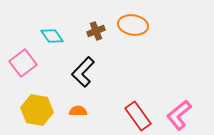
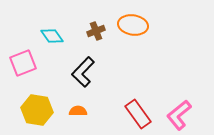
pink square: rotated 16 degrees clockwise
red rectangle: moved 2 px up
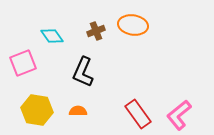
black L-shape: rotated 20 degrees counterclockwise
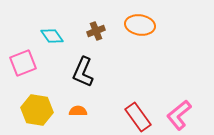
orange ellipse: moved 7 px right
red rectangle: moved 3 px down
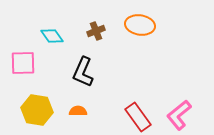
pink square: rotated 20 degrees clockwise
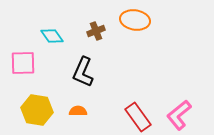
orange ellipse: moved 5 px left, 5 px up
